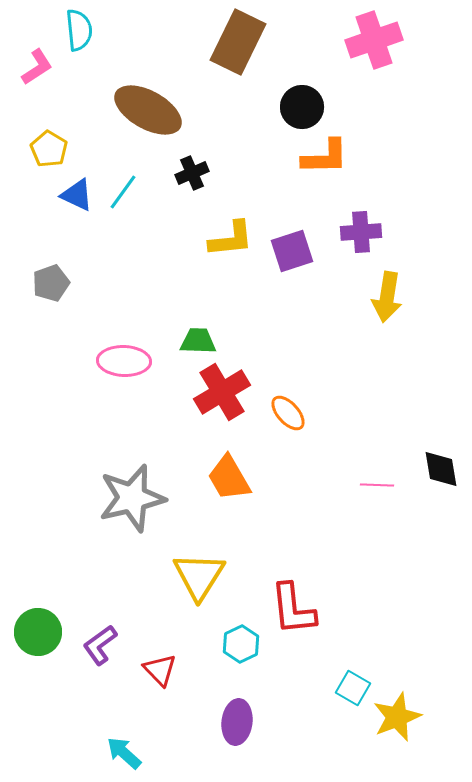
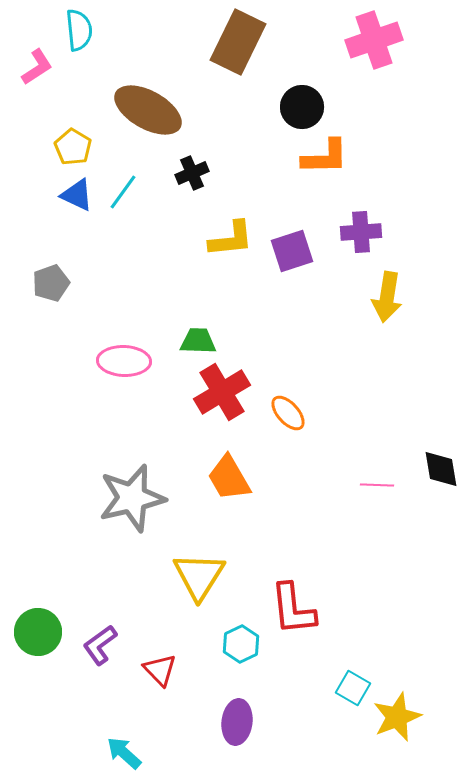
yellow pentagon: moved 24 px right, 2 px up
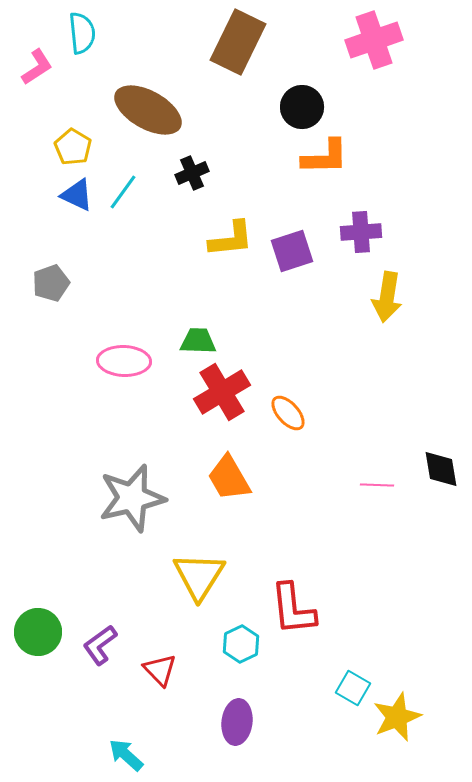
cyan semicircle: moved 3 px right, 3 px down
cyan arrow: moved 2 px right, 2 px down
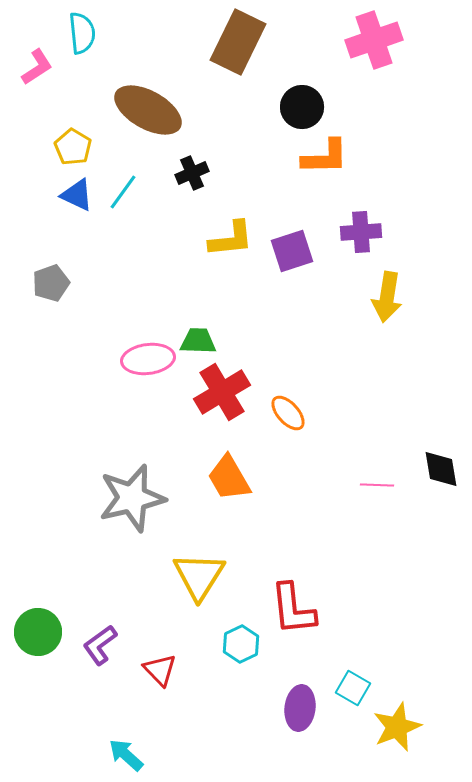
pink ellipse: moved 24 px right, 2 px up; rotated 9 degrees counterclockwise
yellow star: moved 10 px down
purple ellipse: moved 63 px right, 14 px up
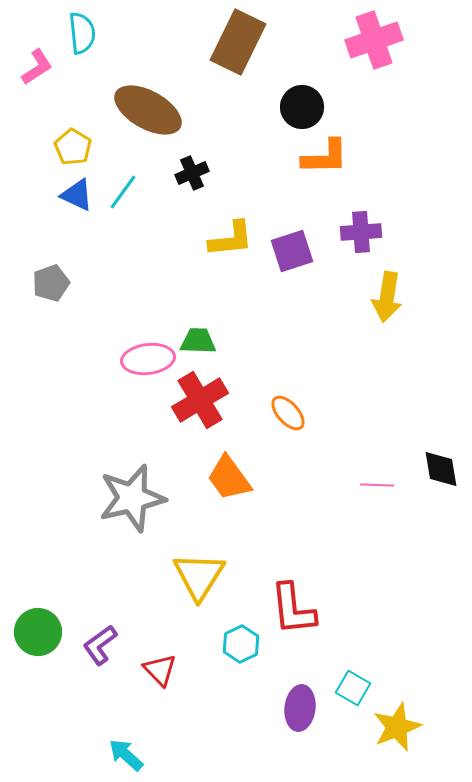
red cross: moved 22 px left, 8 px down
orange trapezoid: rotated 6 degrees counterclockwise
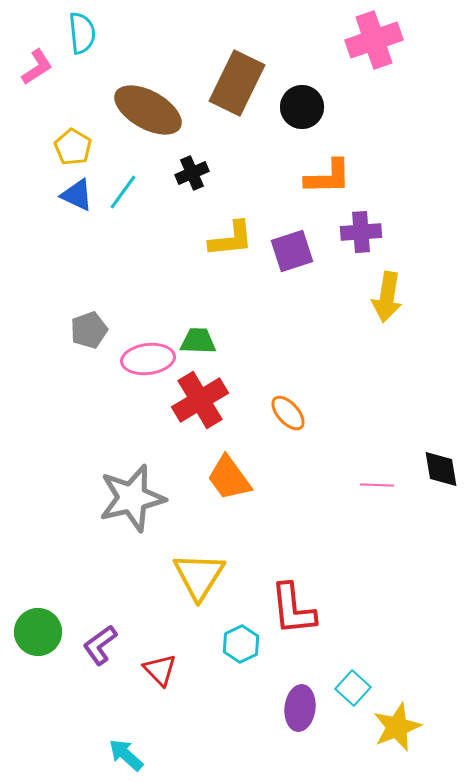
brown rectangle: moved 1 px left, 41 px down
orange L-shape: moved 3 px right, 20 px down
gray pentagon: moved 38 px right, 47 px down
cyan square: rotated 12 degrees clockwise
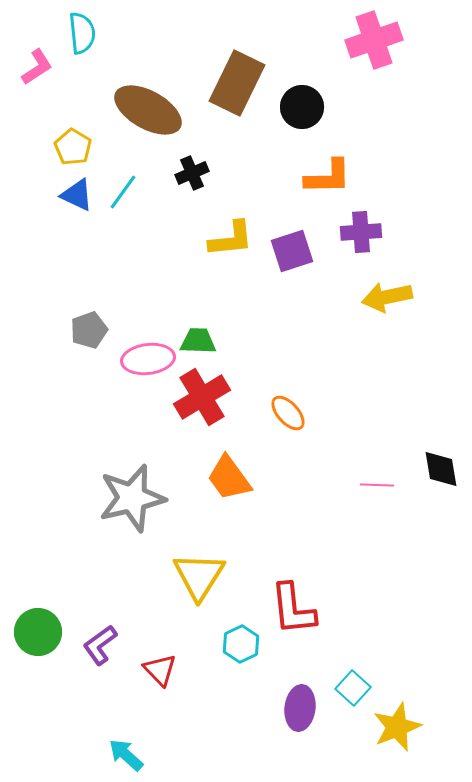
yellow arrow: rotated 69 degrees clockwise
red cross: moved 2 px right, 3 px up
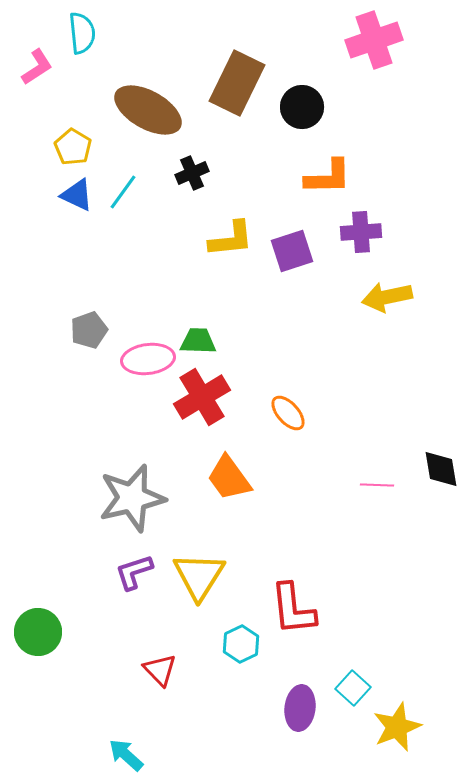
purple L-shape: moved 34 px right, 73 px up; rotated 18 degrees clockwise
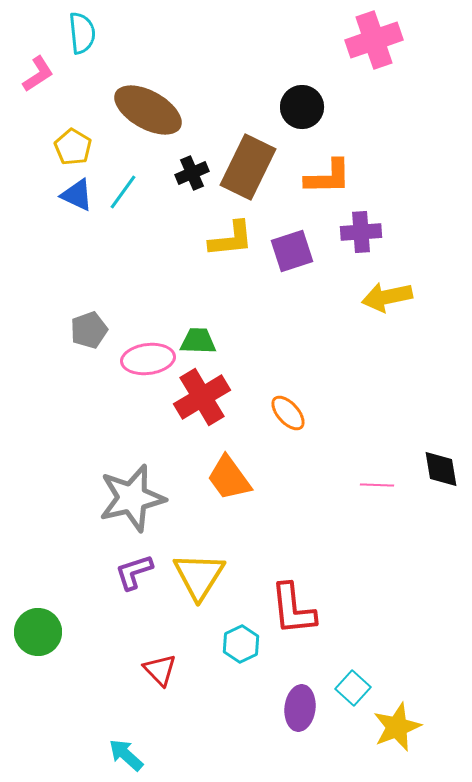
pink L-shape: moved 1 px right, 7 px down
brown rectangle: moved 11 px right, 84 px down
